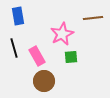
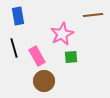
brown line: moved 3 px up
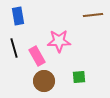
pink star: moved 3 px left, 7 px down; rotated 25 degrees clockwise
green square: moved 8 px right, 20 px down
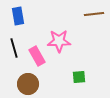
brown line: moved 1 px right, 1 px up
brown circle: moved 16 px left, 3 px down
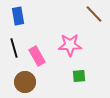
brown line: rotated 54 degrees clockwise
pink star: moved 11 px right, 4 px down
green square: moved 1 px up
brown circle: moved 3 px left, 2 px up
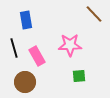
blue rectangle: moved 8 px right, 4 px down
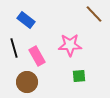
blue rectangle: rotated 42 degrees counterclockwise
brown circle: moved 2 px right
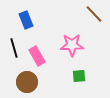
blue rectangle: rotated 30 degrees clockwise
pink star: moved 2 px right
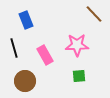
pink star: moved 5 px right
pink rectangle: moved 8 px right, 1 px up
brown circle: moved 2 px left, 1 px up
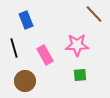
green square: moved 1 px right, 1 px up
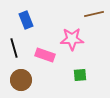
brown line: rotated 60 degrees counterclockwise
pink star: moved 5 px left, 6 px up
pink rectangle: rotated 42 degrees counterclockwise
brown circle: moved 4 px left, 1 px up
